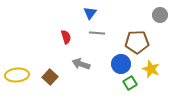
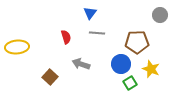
yellow ellipse: moved 28 px up
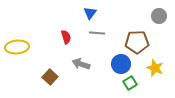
gray circle: moved 1 px left, 1 px down
yellow star: moved 4 px right, 1 px up
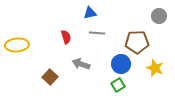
blue triangle: rotated 40 degrees clockwise
yellow ellipse: moved 2 px up
green square: moved 12 px left, 2 px down
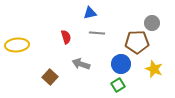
gray circle: moved 7 px left, 7 px down
yellow star: moved 1 px left, 1 px down
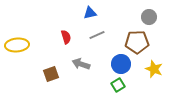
gray circle: moved 3 px left, 6 px up
gray line: moved 2 px down; rotated 28 degrees counterclockwise
brown square: moved 1 px right, 3 px up; rotated 28 degrees clockwise
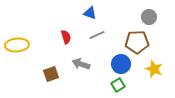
blue triangle: rotated 32 degrees clockwise
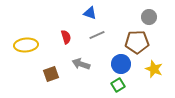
yellow ellipse: moved 9 px right
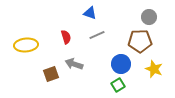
brown pentagon: moved 3 px right, 1 px up
gray arrow: moved 7 px left
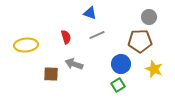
brown square: rotated 21 degrees clockwise
